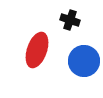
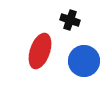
red ellipse: moved 3 px right, 1 px down
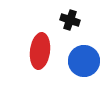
red ellipse: rotated 12 degrees counterclockwise
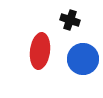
blue circle: moved 1 px left, 2 px up
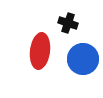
black cross: moved 2 px left, 3 px down
